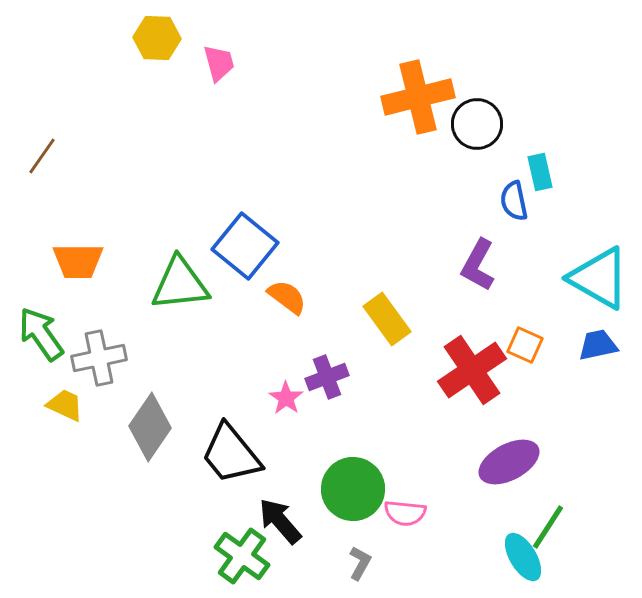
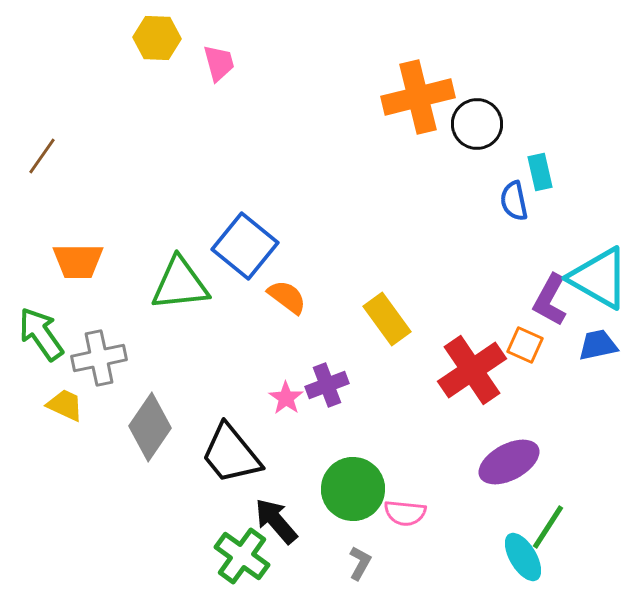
purple L-shape: moved 72 px right, 35 px down
purple cross: moved 8 px down
black arrow: moved 4 px left
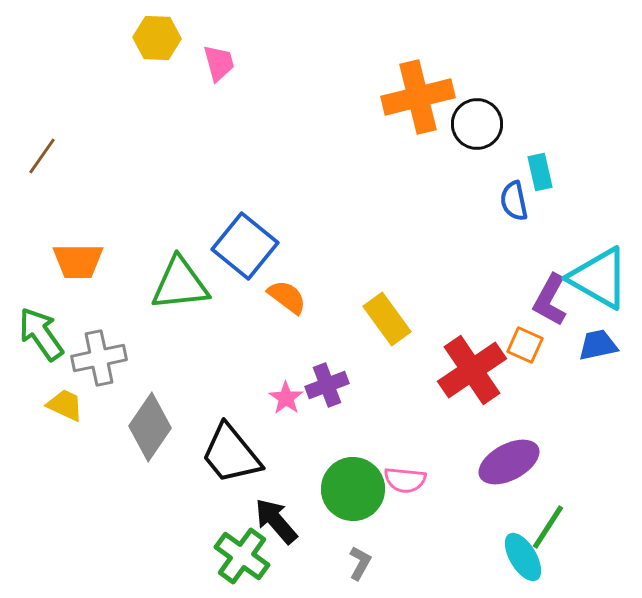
pink semicircle: moved 33 px up
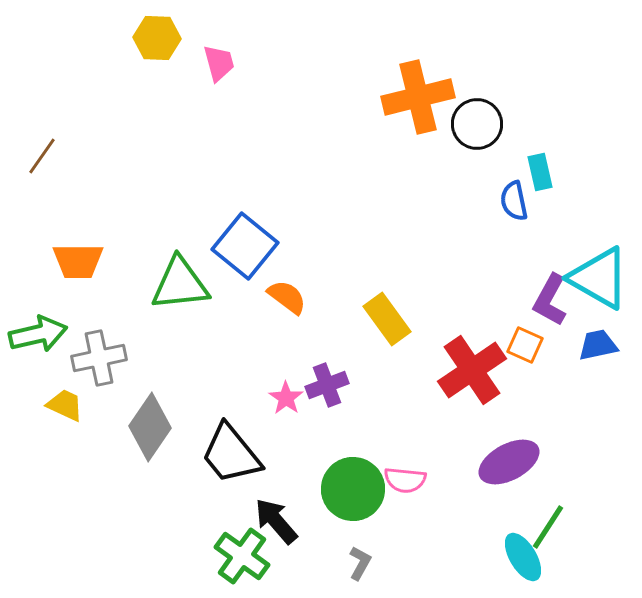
green arrow: moved 3 px left; rotated 112 degrees clockwise
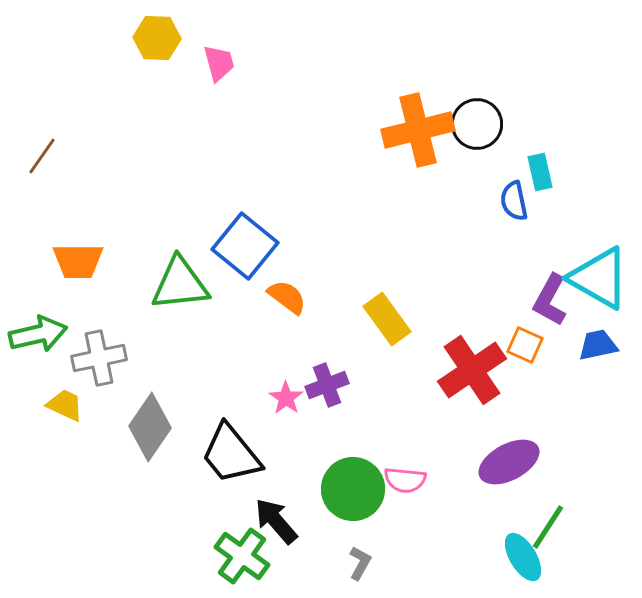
orange cross: moved 33 px down
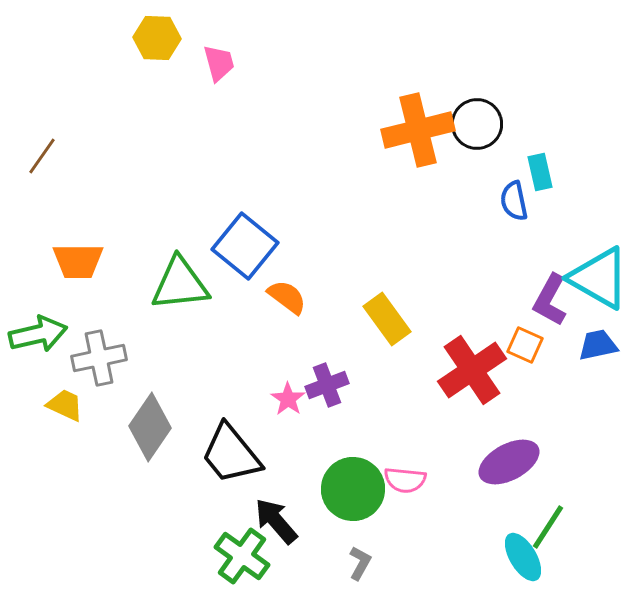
pink star: moved 2 px right, 1 px down
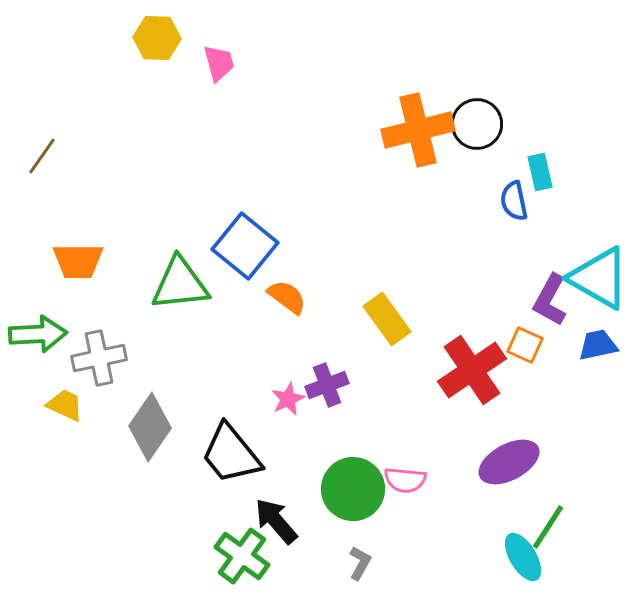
green arrow: rotated 10 degrees clockwise
pink star: rotated 12 degrees clockwise
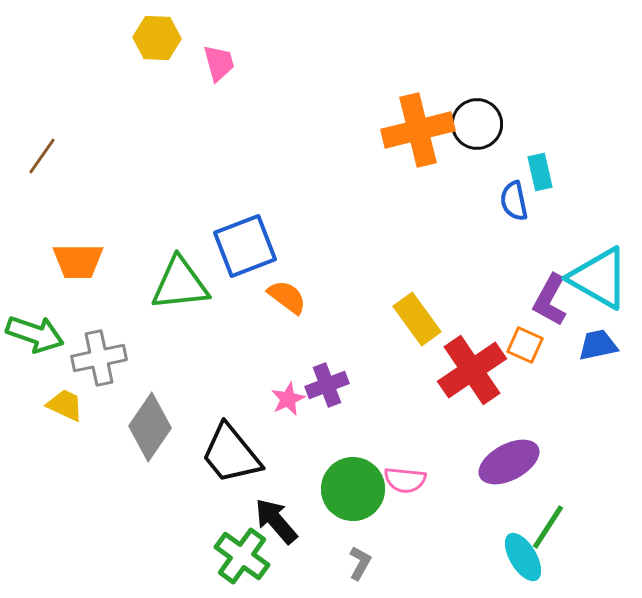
blue square: rotated 30 degrees clockwise
yellow rectangle: moved 30 px right
green arrow: moved 3 px left; rotated 22 degrees clockwise
